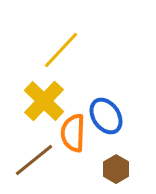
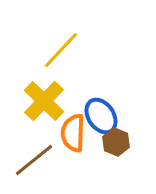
blue ellipse: moved 5 px left
brown hexagon: moved 27 px up; rotated 8 degrees counterclockwise
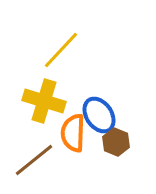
yellow cross: rotated 27 degrees counterclockwise
blue ellipse: moved 2 px left, 1 px up
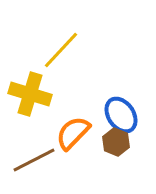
yellow cross: moved 14 px left, 7 px up
blue ellipse: moved 22 px right
orange semicircle: rotated 42 degrees clockwise
brown line: rotated 12 degrees clockwise
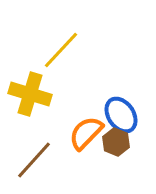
orange semicircle: moved 13 px right
brown line: rotated 21 degrees counterclockwise
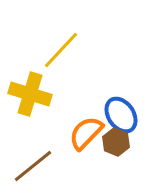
brown line: moved 1 px left, 6 px down; rotated 9 degrees clockwise
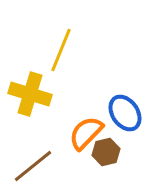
yellow line: rotated 21 degrees counterclockwise
blue ellipse: moved 4 px right, 2 px up
brown hexagon: moved 10 px left, 10 px down; rotated 24 degrees clockwise
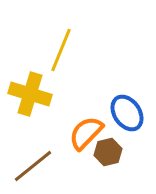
blue ellipse: moved 2 px right
brown hexagon: moved 2 px right
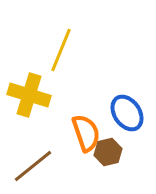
yellow cross: moved 1 px left, 1 px down
orange semicircle: rotated 117 degrees clockwise
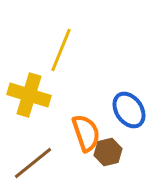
blue ellipse: moved 2 px right, 3 px up
brown line: moved 3 px up
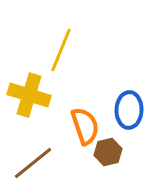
blue ellipse: rotated 36 degrees clockwise
orange semicircle: moved 1 px left, 7 px up
